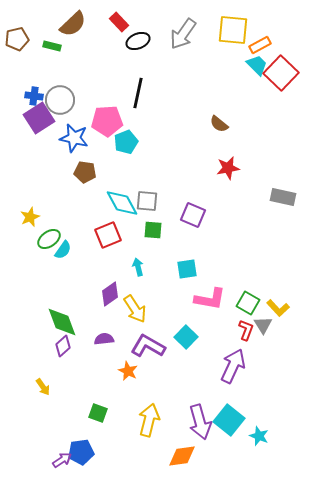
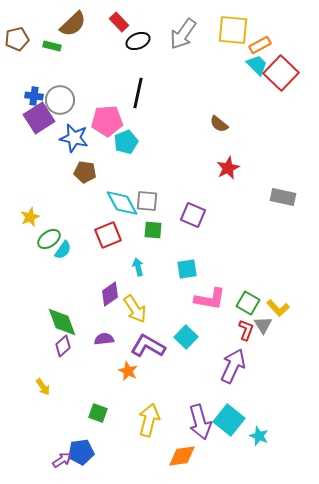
red star at (228, 168): rotated 15 degrees counterclockwise
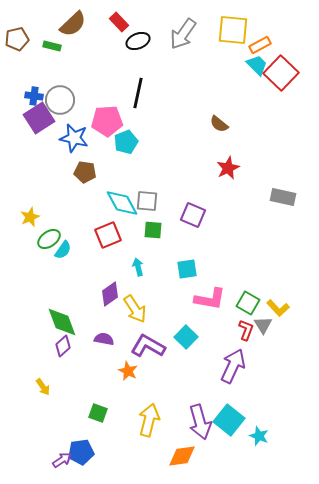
purple semicircle at (104, 339): rotated 18 degrees clockwise
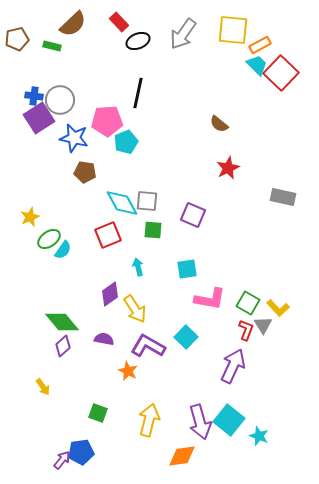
green diamond at (62, 322): rotated 20 degrees counterclockwise
purple arrow at (62, 460): rotated 18 degrees counterclockwise
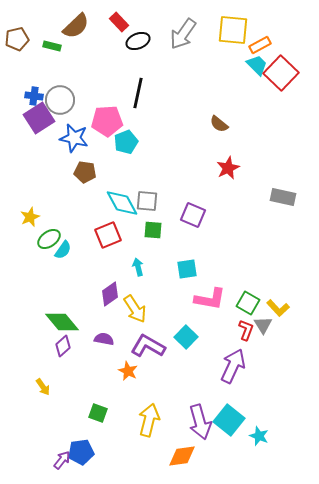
brown semicircle at (73, 24): moved 3 px right, 2 px down
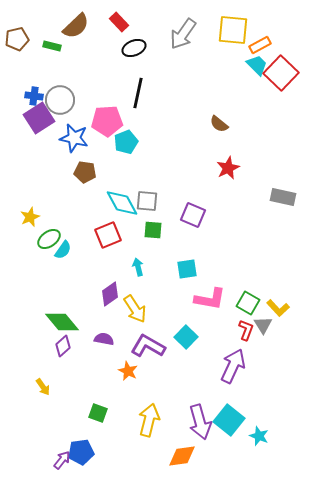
black ellipse at (138, 41): moved 4 px left, 7 px down
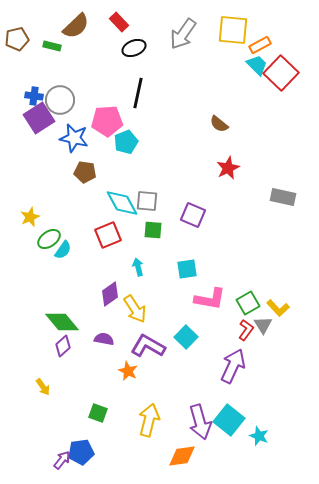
green square at (248, 303): rotated 30 degrees clockwise
red L-shape at (246, 330): rotated 15 degrees clockwise
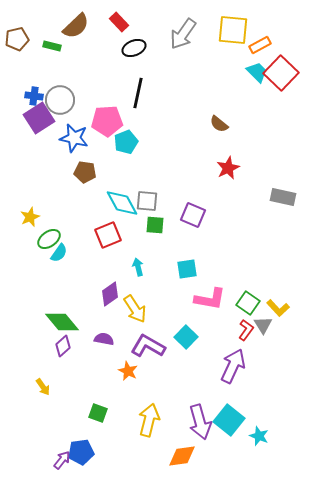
cyan trapezoid at (257, 65): moved 7 px down
green square at (153, 230): moved 2 px right, 5 px up
cyan semicircle at (63, 250): moved 4 px left, 3 px down
green square at (248, 303): rotated 25 degrees counterclockwise
